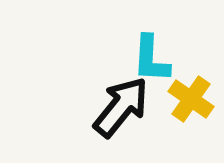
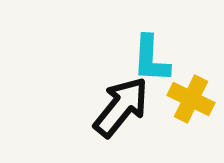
yellow cross: rotated 9 degrees counterclockwise
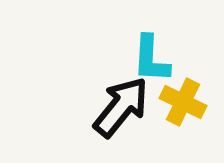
yellow cross: moved 8 px left, 3 px down
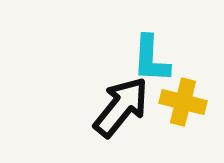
yellow cross: rotated 12 degrees counterclockwise
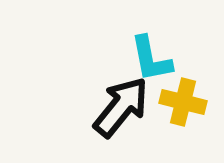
cyan L-shape: rotated 14 degrees counterclockwise
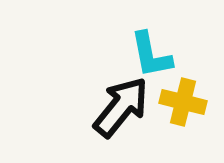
cyan L-shape: moved 4 px up
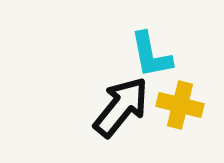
yellow cross: moved 3 px left, 3 px down
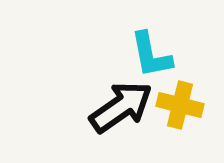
black arrow: rotated 16 degrees clockwise
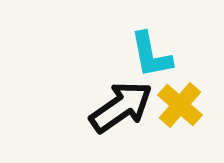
yellow cross: rotated 27 degrees clockwise
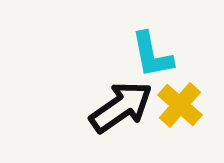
cyan L-shape: moved 1 px right
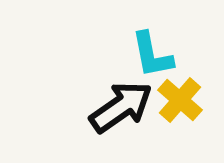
yellow cross: moved 5 px up
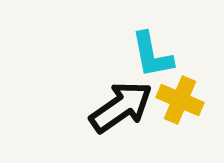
yellow cross: rotated 18 degrees counterclockwise
